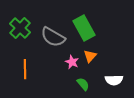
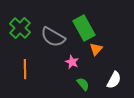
orange triangle: moved 6 px right, 7 px up
white semicircle: rotated 60 degrees counterclockwise
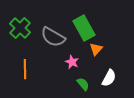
white semicircle: moved 5 px left, 2 px up
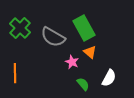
orange triangle: moved 6 px left, 3 px down; rotated 32 degrees counterclockwise
orange line: moved 10 px left, 4 px down
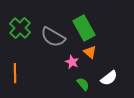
white semicircle: rotated 24 degrees clockwise
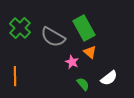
orange line: moved 3 px down
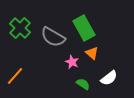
orange triangle: moved 2 px right, 1 px down
orange line: rotated 42 degrees clockwise
green semicircle: rotated 16 degrees counterclockwise
